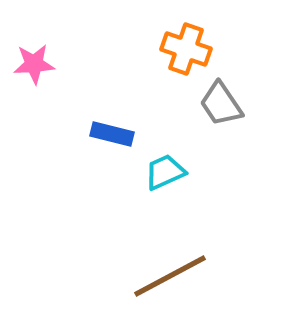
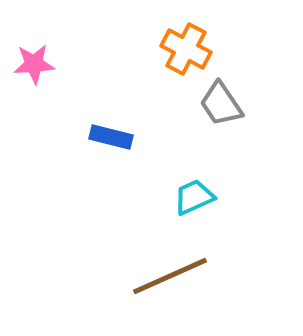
orange cross: rotated 9 degrees clockwise
blue rectangle: moved 1 px left, 3 px down
cyan trapezoid: moved 29 px right, 25 px down
brown line: rotated 4 degrees clockwise
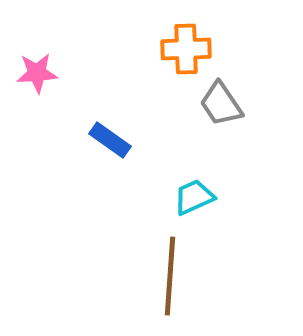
orange cross: rotated 30 degrees counterclockwise
pink star: moved 3 px right, 9 px down
blue rectangle: moved 1 px left, 3 px down; rotated 21 degrees clockwise
brown line: rotated 62 degrees counterclockwise
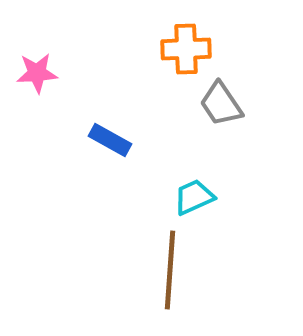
blue rectangle: rotated 6 degrees counterclockwise
brown line: moved 6 px up
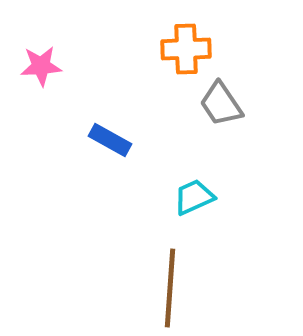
pink star: moved 4 px right, 7 px up
brown line: moved 18 px down
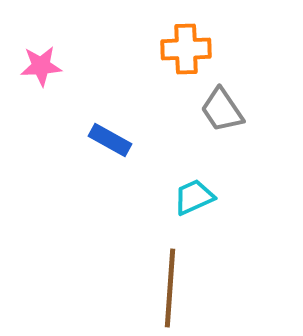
gray trapezoid: moved 1 px right, 6 px down
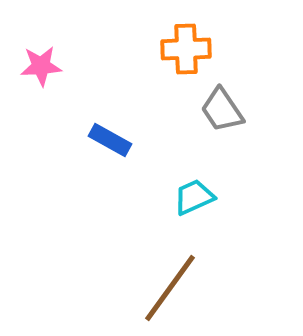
brown line: rotated 32 degrees clockwise
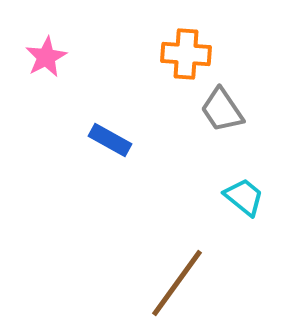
orange cross: moved 5 px down; rotated 6 degrees clockwise
pink star: moved 5 px right, 9 px up; rotated 24 degrees counterclockwise
cyan trapezoid: moved 50 px right; rotated 63 degrees clockwise
brown line: moved 7 px right, 5 px up
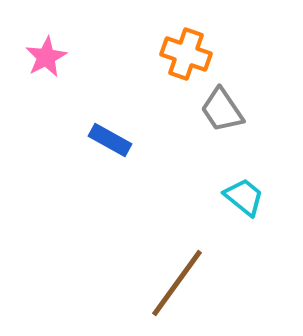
orange cross: rotated 15 degrees clockwise
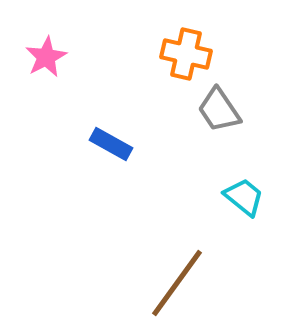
orange cross: rotated 6 degrees counterclockwise
gray trapezoid: moved 3 px left
blue rectangle: moved 1 px right, 4 px down
